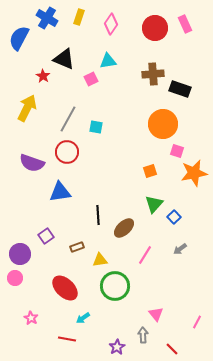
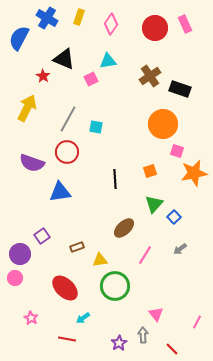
brown cross at (153, 74): moved 3 px left, 2 px down; rotated 30 degrees counterclockwise
black line at (98, 215): moved 17 px right, 36 px up
purple square at (46, 236): moved 4 px left
purple star at (117, 347): moved 2 px right, 4 px up
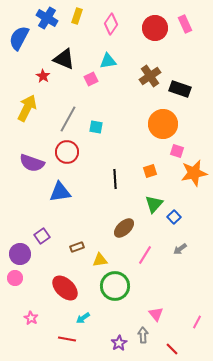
yellow rectangle at (79, 17): moved 2 px left, 1 px up
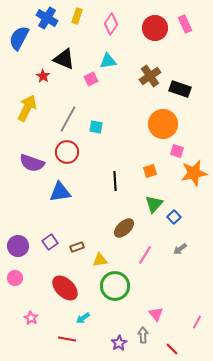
black line at (115, 179): moved 2 px down
purple square at (42, 236): moved 8 px right, 6 px down
purple circle at (20, 254): moved 2 px left, 8 px up
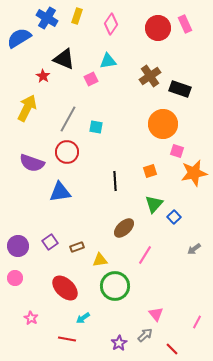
red circle at (155, 28): moved 3 px right
blue semicircle at (19, 38): rotated 30 degrees clockwise
gray arrow at (180, 249): moved 14 px right
gray arrow at (143, 335): moved 2 px right; rotated 49 degrees clockwise
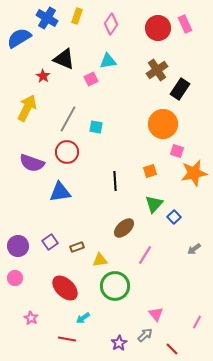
brown cross at (150, 76): moved 7 px right, 6 px up
black rectangle at (180, 89): rotated 75 degrees counterclockwise
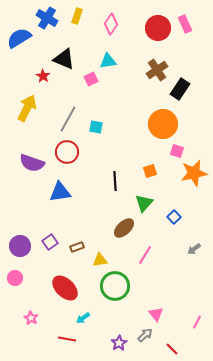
green triangle at (154, 204): moved 10 px left, 1 px up
purple circle at (18, 246): moved 2 px right
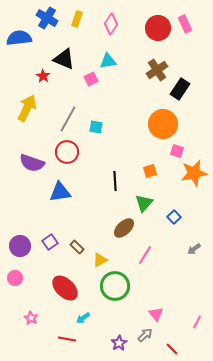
yellow rectangle at (77, 16): moved 3 px down
blue semicircle at (19, 38): rotated 25 degrees clockwise
brown rectangle at (77, 247): rotated 64 degrees clockwise
yellow triangle at (100, 260): rotated 21 degrees counterclockwise
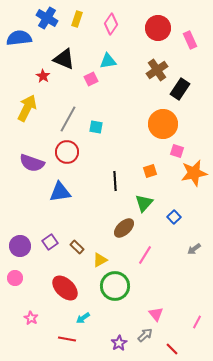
pink rectangle at (185, 24): moved 5 px right, 16 px down
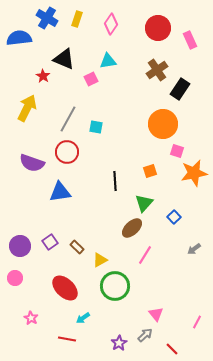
brown ellipse at (124, 228): moved 8 px right
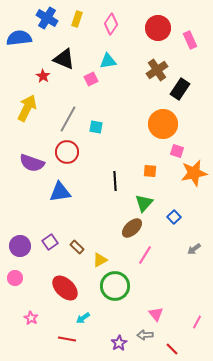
orange square at (150, 171): rotated 24 degrees clockwise
gray arrow at (145, 335): rotated 140 degrees counterclockwise
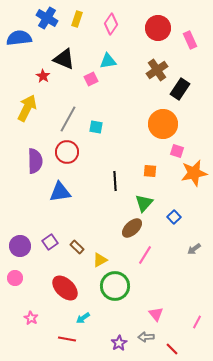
purple semicircle at (32, 163): moved 3 px right, 2 px up; rotated 110 degrees counterclockwise
gray arrow at (145, 335): moved 1 px right, 2 px down
